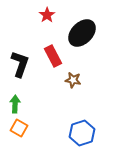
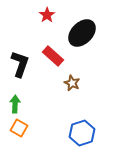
red rectangle: rotated 20 degrees counterclockwise
brown star: moved 1 px left, 3 px down; rotated 14 degrees clockwise
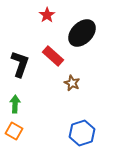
orange square: moved 5 px left, 3 px down
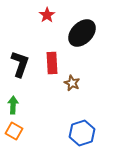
red rectangle: moved 1 px left, 7 px down; rotated 45 degrees clockwise
green arrow: moved 2 px left, 1 px down
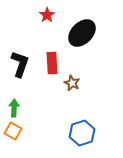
green arrow: moved 1 px right, 3 px down
orange square: moved 1 px left
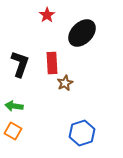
brown star: moved 7 px left; rotated 21 degrees clockwise
green arrow: moved 2 px up; rotated 84 degrees counterclockwise
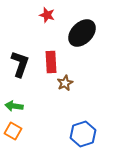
red star: rotated 21 degrees counterclockwise
red rectangle: moved 1 px left, 1 px up
blue hexagon: moved 1 px right, 1 px down
